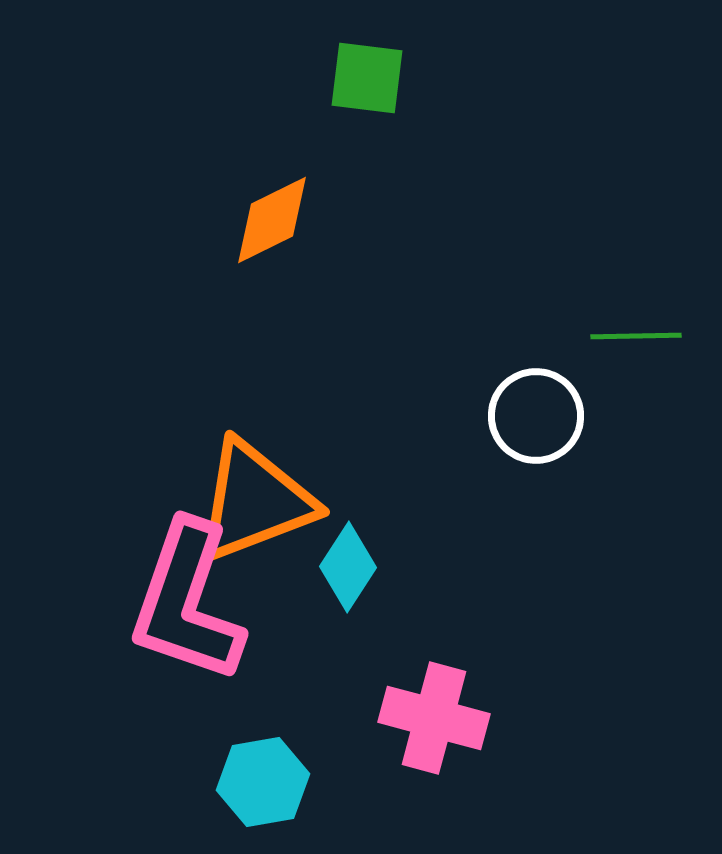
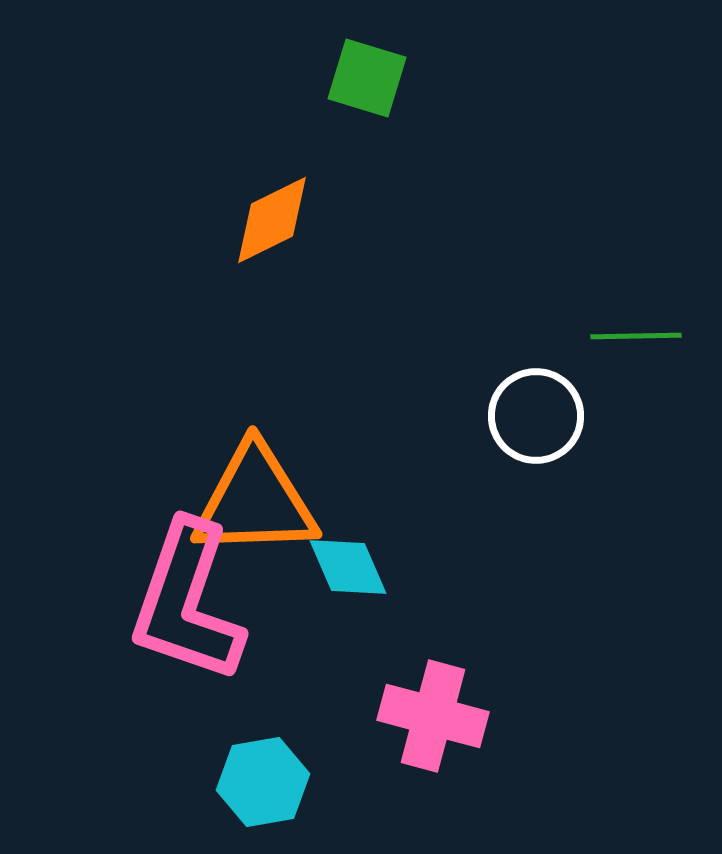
green square: rotated 10 degrees clockwise
orange triangle: rotated 19 degrees clockwise
cyan diamond: rotated 56 degrees counterclockwise
pink cross: moved 1 px left, 2 px up
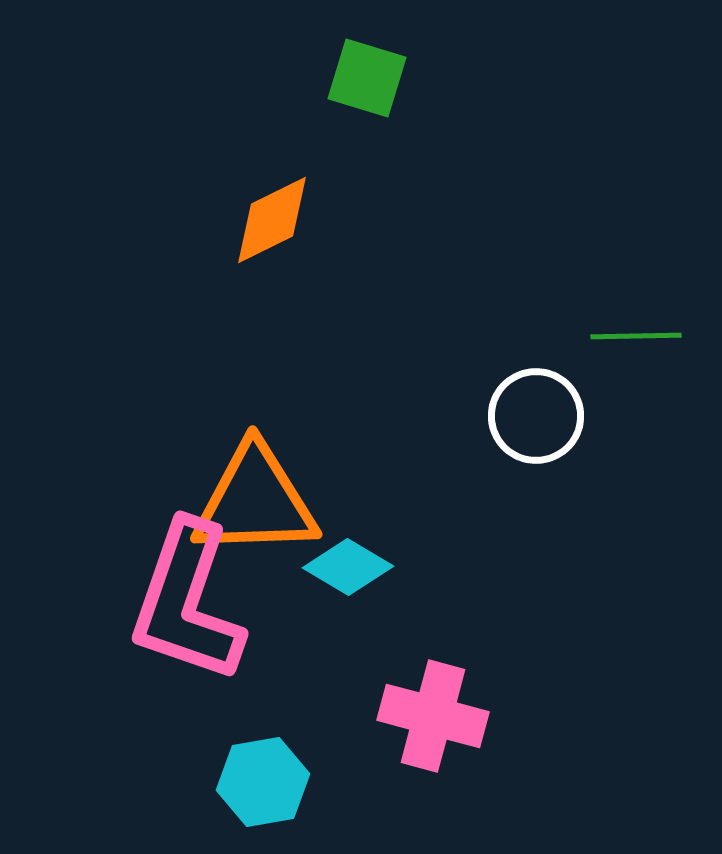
cyan diamond: rotated 36 degrees counterclockwise
